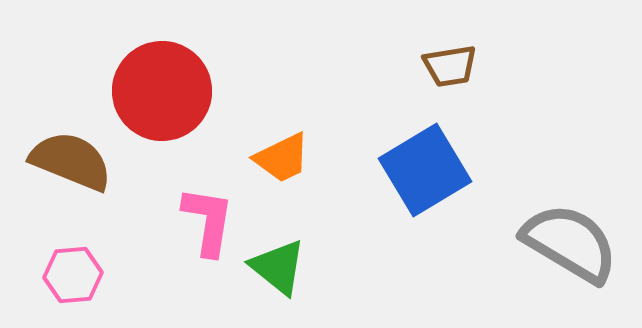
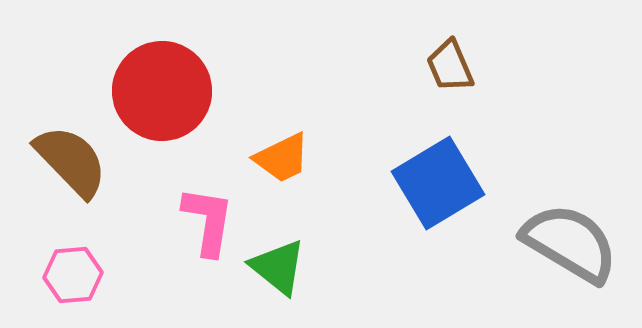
brown trapezoid: rotated 76 degrees clockwise
brown semicircle: rotated 24 degrees clockwise
blue square: moved 13 px right, 13 px down
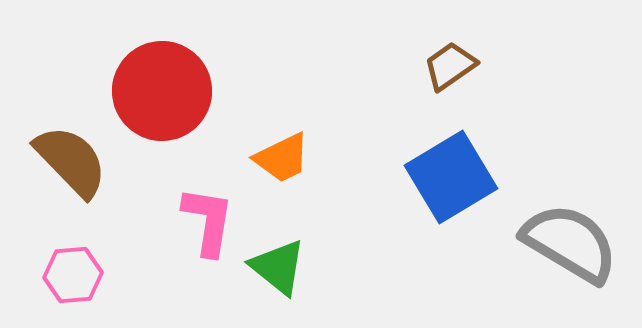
brown trapezoid: rotated 78 degrees clockwise
blue square: moved 13 px right, 6 px up
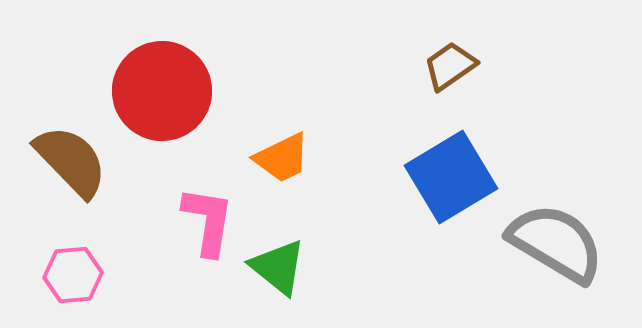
gray semicircle: moved 14 px left
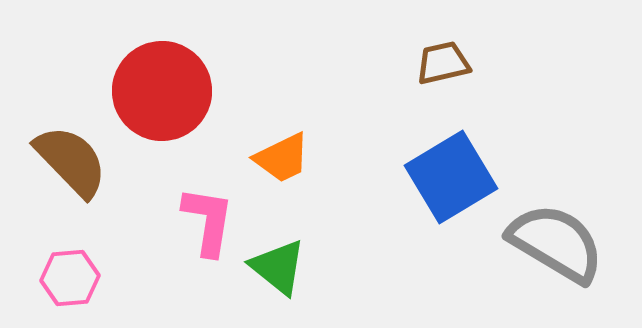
brown trapezoid: moved 7 px left, 3 px up; rotated 22 degrees clockwise
pink hexagon: moved 3 px left, 3 px down
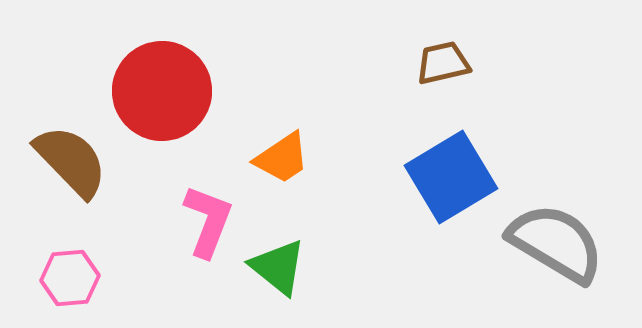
orange trapezoid: rotated 8 degrees counterclockwise
pink L-shape: rotated 12 degrees clockwise
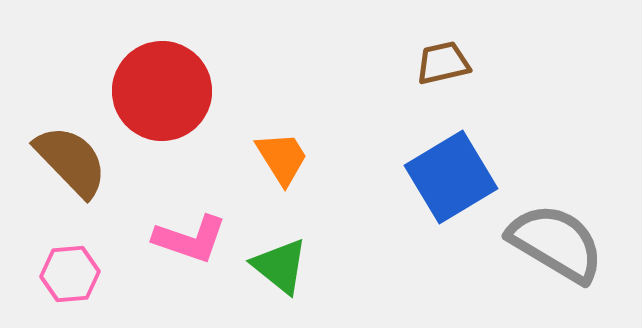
orange trapezoid: rotated 88 degrees counterclockwise
pink L-shape: moved 18 px left, 18 px down; rotated 88 degrees clockwise
green triangle: moved 2 px right, 1 px up
pink hexagon: moved 4 px up
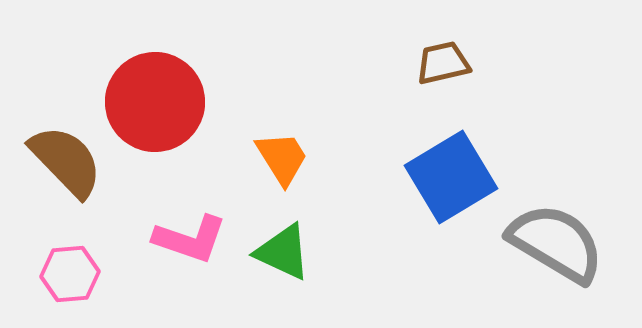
red circle: moved 7 px left, 11 px down
brown semicircle: moved 5 px left
green triangle: moved 3 px right, 14 px up; rotated 14 degrees counterclockwise
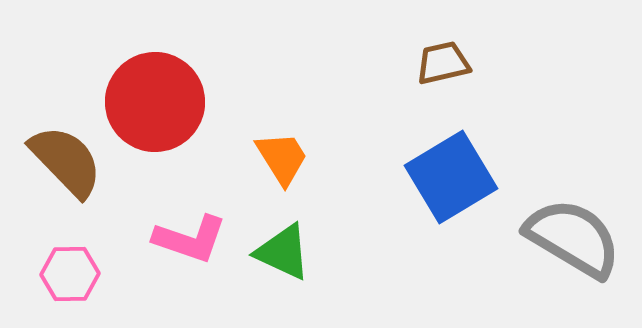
gray semicircle: moved 17 px right, 5 px up
pink hexagon: rotated 4 degrees clockwise
